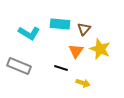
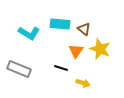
brown triangle: rotated 32 degrees counterclockwise
gray rectangle: moved 3 px down
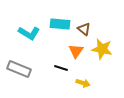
yellow star: moved 2 px right; rotated 10 degrees counterclockwise
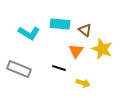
brown triangle: moved 1 px right, 1 px down
yellow star: rotated 10 degrees clockwise
black line: moved 2 px left
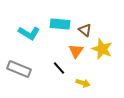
black line: rotated 32 degrees clockwise
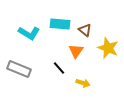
yellow star: moved 6 px right, 1 px up
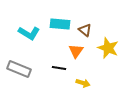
black line: rotated 40 degrees counterclockwise
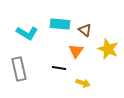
cyan L-shape: moved 2 px left
yellow star: moved 1 px down
gray rectangle: rotated 55 degrees clockwise
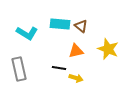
brown triangle: moved 4 px left, 4 px up
orange triangle: rotated 42 degrees clockwise
yellow arrow: moved 7 px left, 5 px up
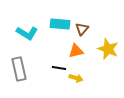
brown triangle: moved 1 px right, 3 px down; rotated 32 degrees clockwise
